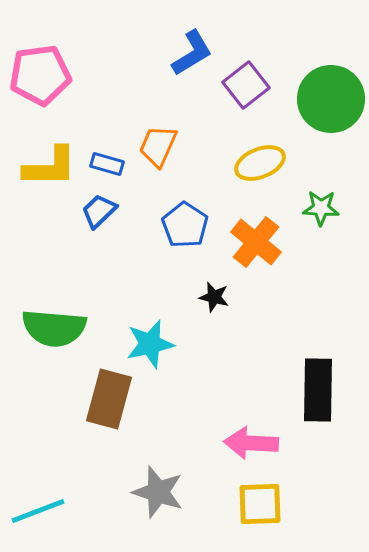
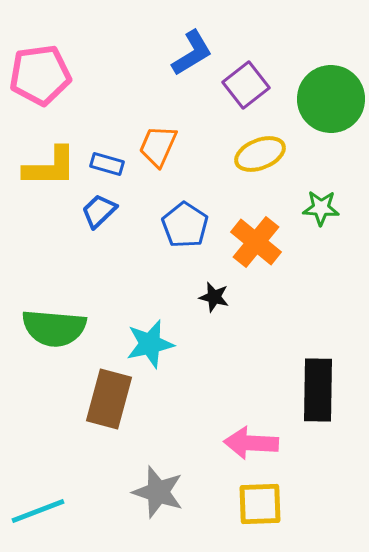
yellow ellipse: moved 9 px up
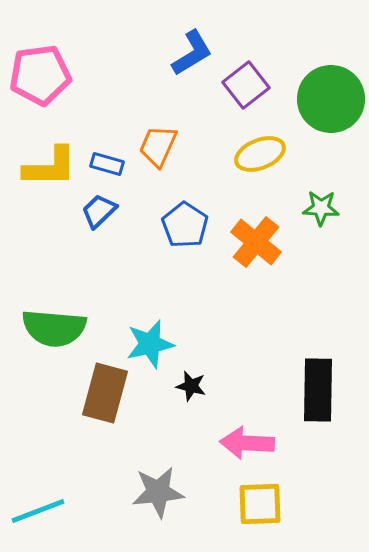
black star: moved 23 px left, 89 px down
brown rectangle: moved 4 px left, 6 px up
pink arrow: moved 4 px left
gray star: rotated 24 degrees counterclockwise
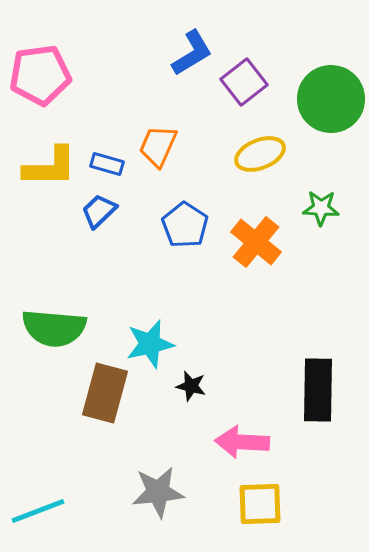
purple square: moved 2 px left, 3 px up
pink arrow: moved 5 px left, 1 px up
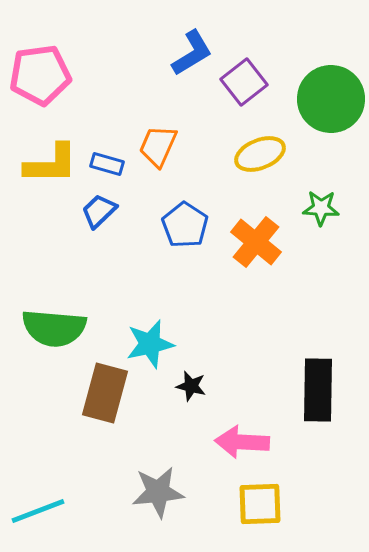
yellow L-shape: moved 1 px right, 3 px up
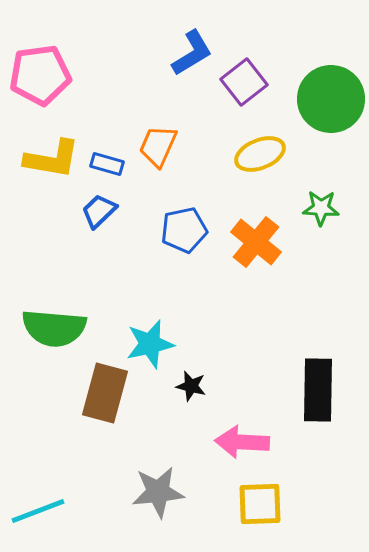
yellow L-shape: moved 1 px right, 5 px up; rotated 10 degrees clockwise
blue pentagon: moved 1 px left, 5 px down; rotated 27 degrees clockwise
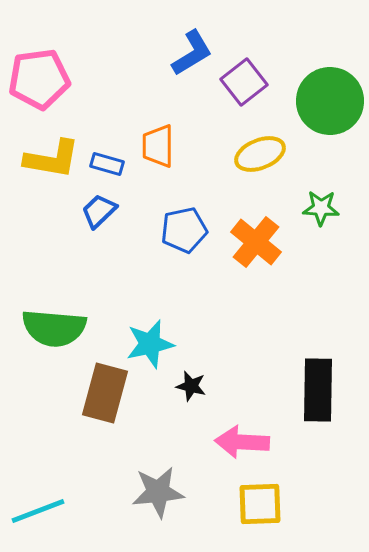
pink pentagon: moved 1 px left, 4 px down
green circle: moved 1 px left, 2 px down
orange trapezoid: rotated 24 degrees counterclockwise
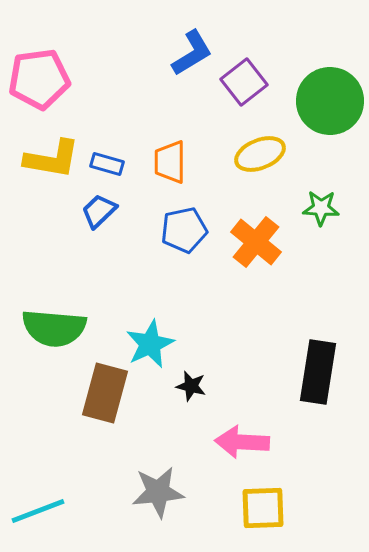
orange trapezoid: moved 12 px right, 16 px down
cyan star: rotated 12 degrees counterclockwise
black rectangle: moved 18 px up; rotated 8 degrees clockwise
yellow square: moved 3 px right, 4 px down
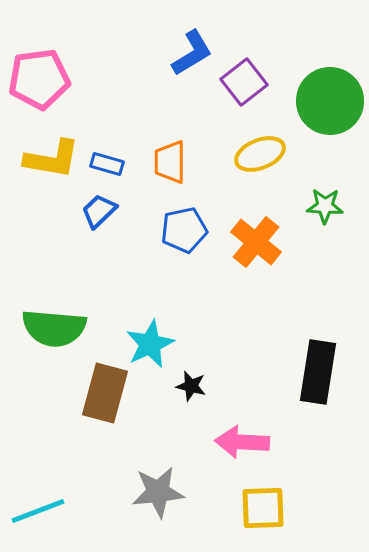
green star: moved 4 px right, 2 px up
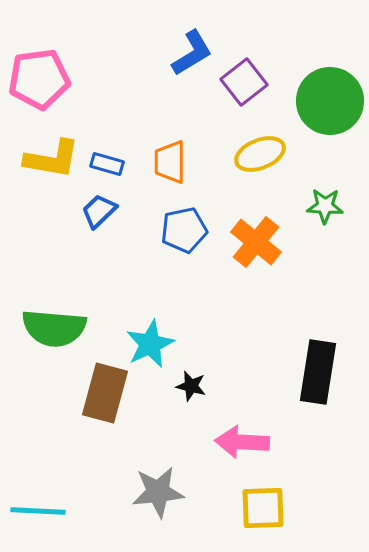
cyan line: rotated 24 degrees clockwise
